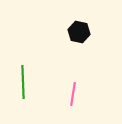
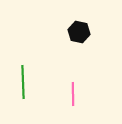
pink line: rotated 10 degrees counterclockwise
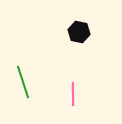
green line: rotated 16 degrees counterclockwise
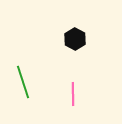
black hexagon: moved 4 px left, 7 px down; rotated 15 degrees clockwise
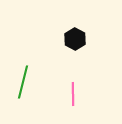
green line: rotated 32 degrees clockwise
